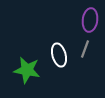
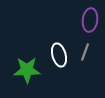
gray line: moved 3 px down
green star: rotated 12 degrees counterclockwise
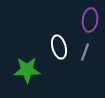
white ellipse: moved 8 px up
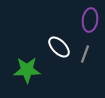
white ellipse: rotated 30 degrees counterclockwise
gray line: moved 2 px down
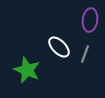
green star: rotated 24 degrees clockwise
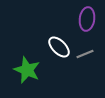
purple ellipse: moved 3 px left, 1 px up
gray line: rotated 48 degrees clockwise
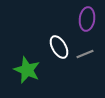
white ellipse: rotated 15 degrees clockwise
